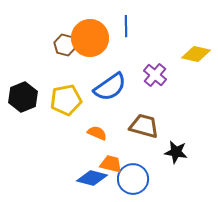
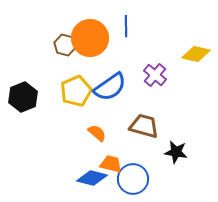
yellow pentagon: moved 10 px right, 9 px up; rotated 12 degrees counterclockwise
orange semicircle: rotated 18 degrees clockwise
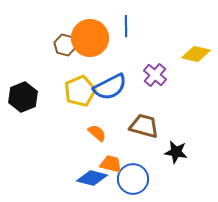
blue semicircle: rotated 8 degrees clockwise
yellow pentagon: moved 4 px right
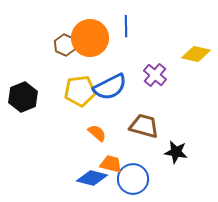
brown hexagon: rotated 10 degrees clockwise
yellow pentagon: rotated 16 degrees clockwise
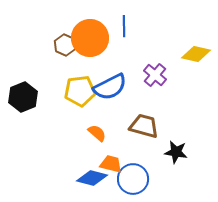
blue line: moved 2 px left
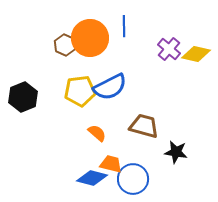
purple cross: moved 14 px right, 26 px up
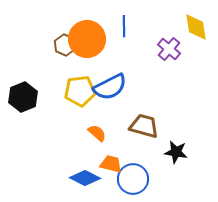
orange circle: moved 3 px left, 1 px down
yellow diamond: moved 27 px up; rotated 68 degrees clockwise
blue diamond: moved 7 px left; rotated 12 degrees clockwise
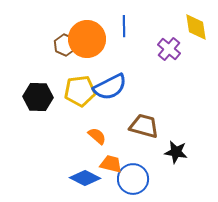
black hexagon: moved 15 px right; rotated 24 degrees clockwise
orange semicircle: moved 3 px down
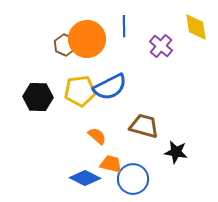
purple cross: moved 8 px left, 3 px up
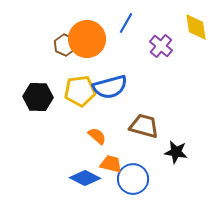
blue line: moved 2 px right, 3 px up; rotated 30 degrees clockwise
blue semicircle: rotated 12 degrees clockwise
